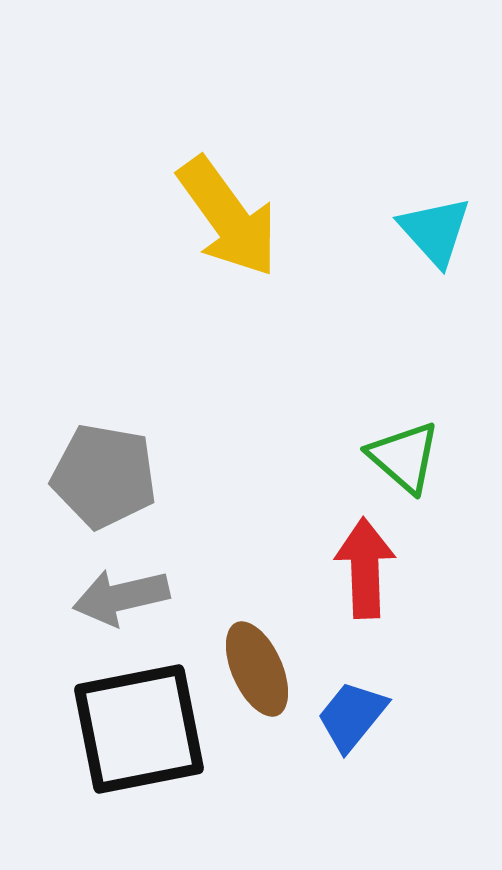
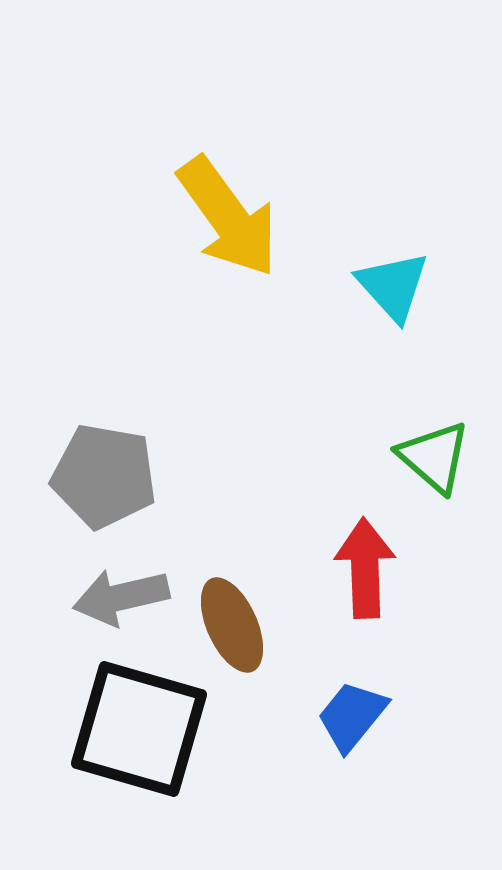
cyan triangle: moved 42 px left, 55 px down
green triangle: moved 30 px right
brown ellipse: moved 25 px left, 44 px up
black square: rotated 27 degrees clockwise
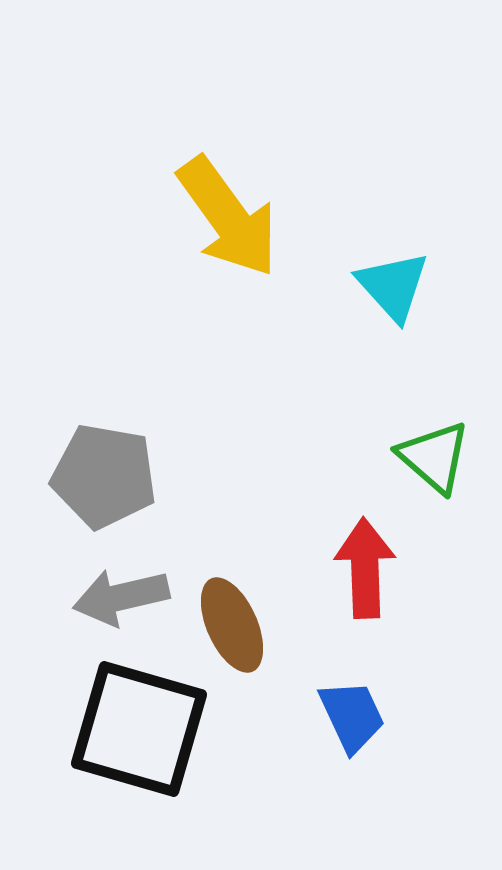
blue trapezoid: rotated 116 degrees clockwise
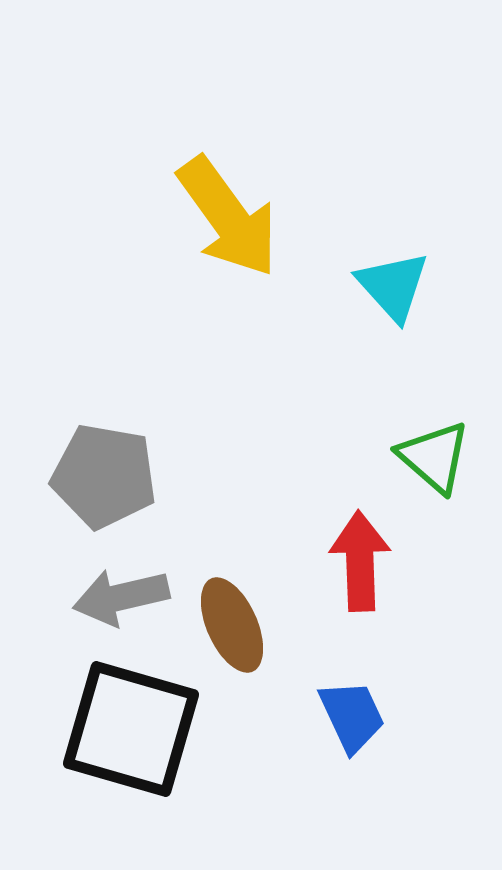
red arrow: moved 5 px left, 7 px up
black square: moved 8 px left
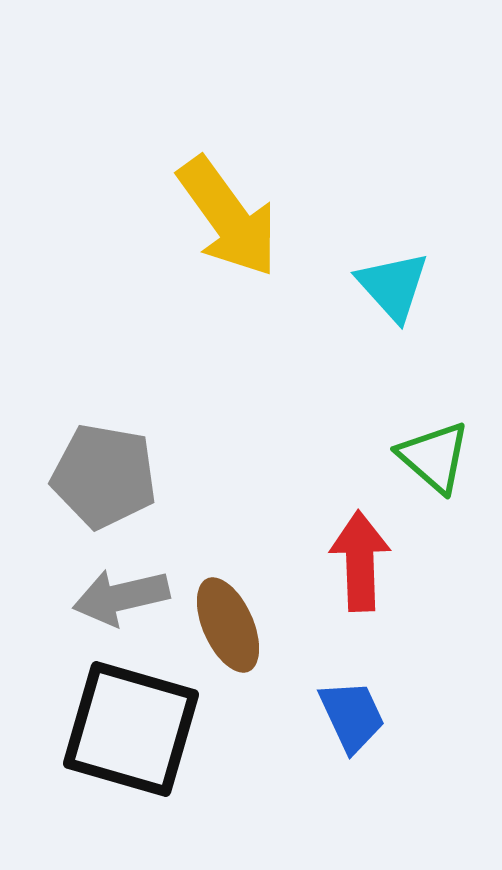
brown ellipse: moved 4 px left
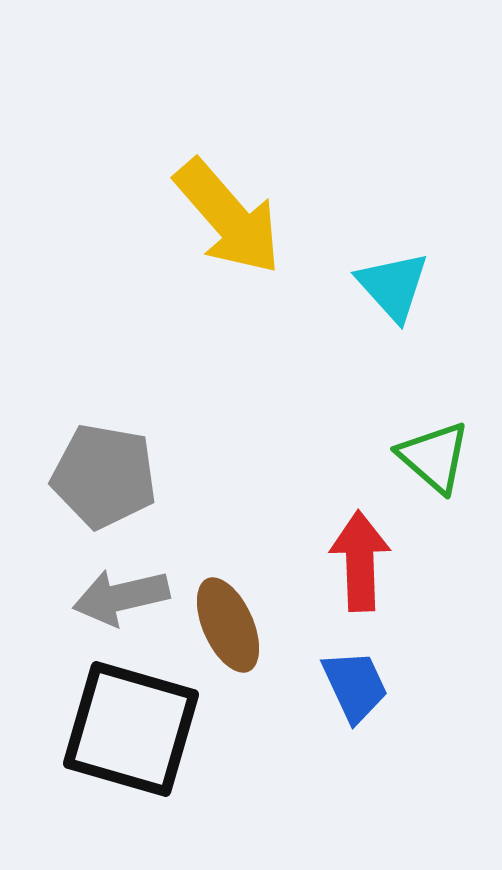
yellow arrow: rotated 5 degrees counterclockwise
blue trapezoid: moved 3 px right, 30 px up
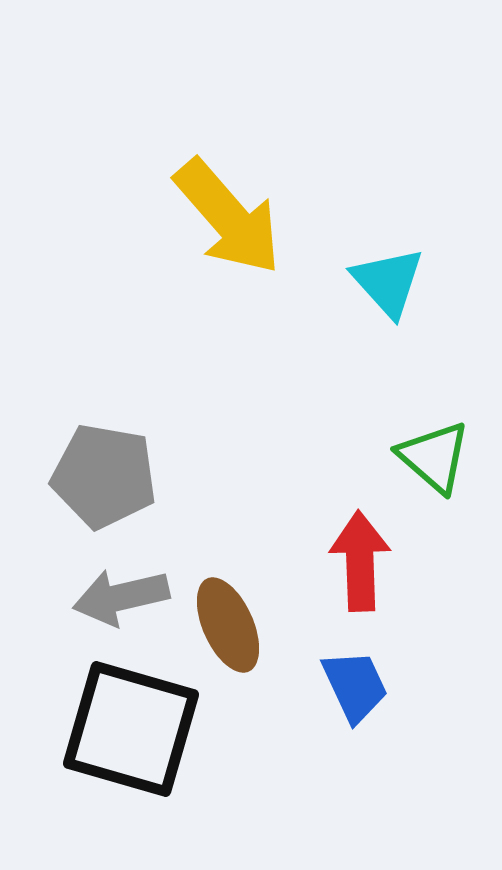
cyan triangle: moved 5 px left, 4 px up
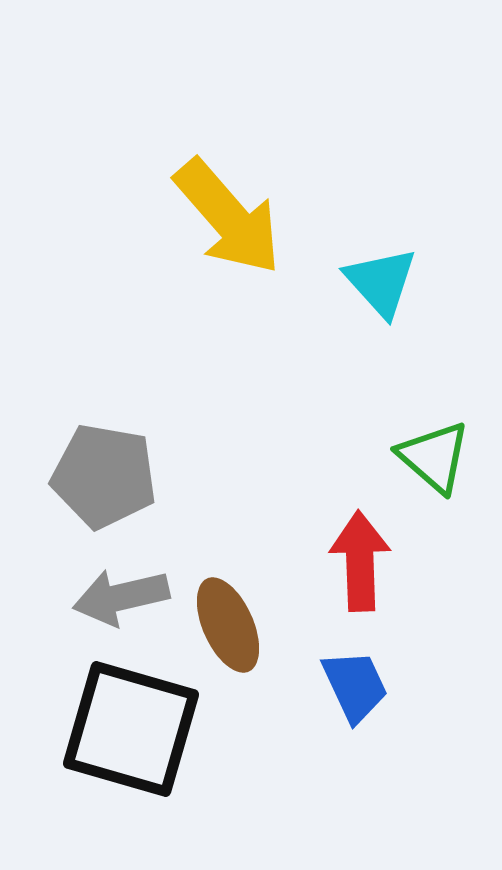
cyan triangle: moved 7 px left
